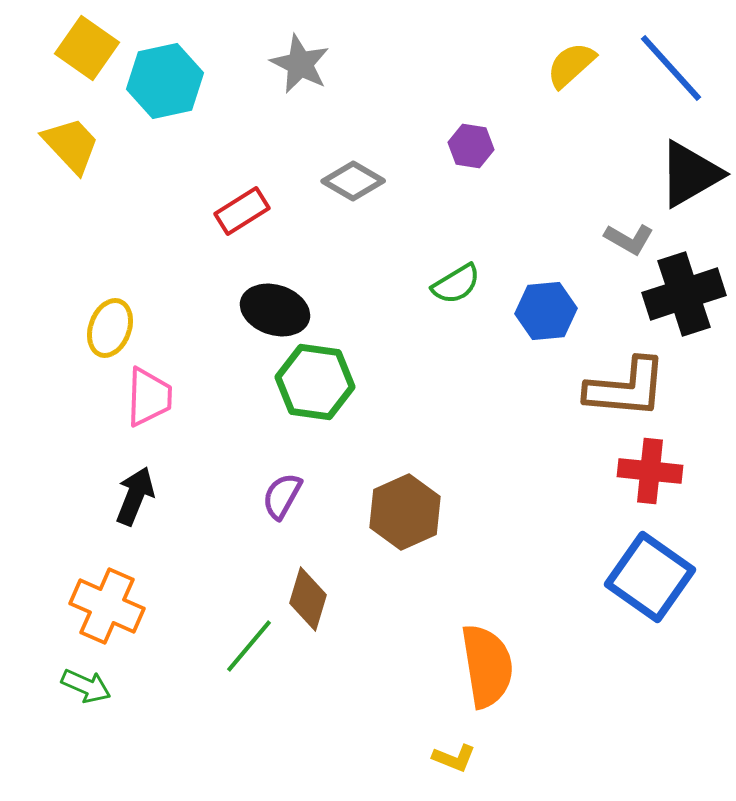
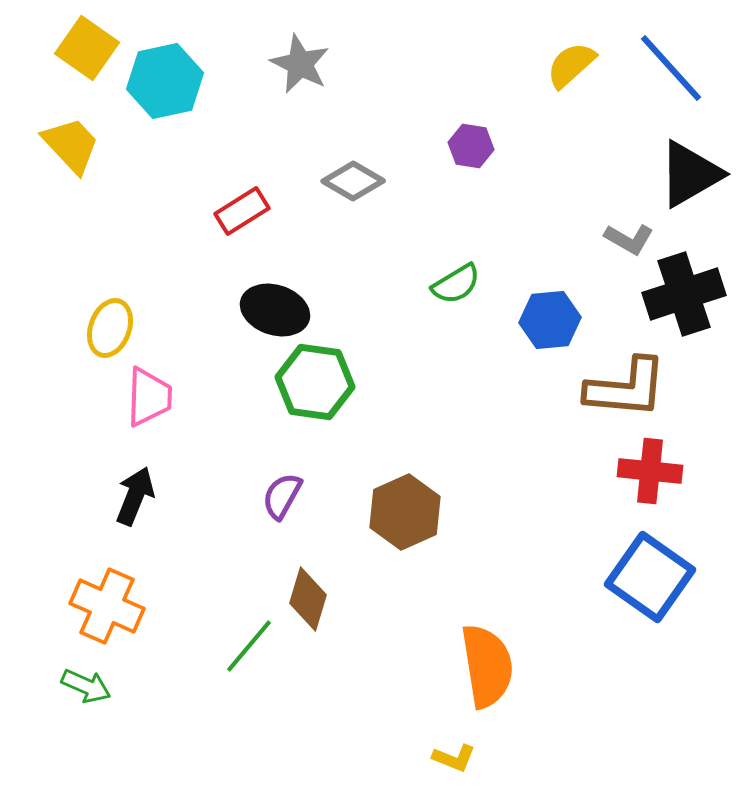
blue hexagon: moved 4 px right, 9 px down
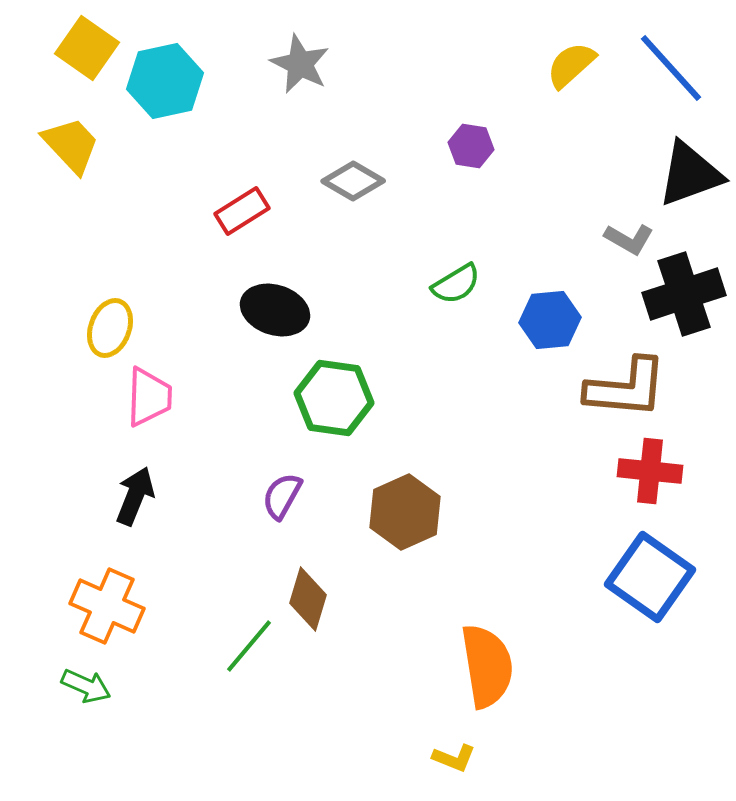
black triangle: rotated 10 degrees clockwise
green hexagon: moved 19 px right, 16 px down
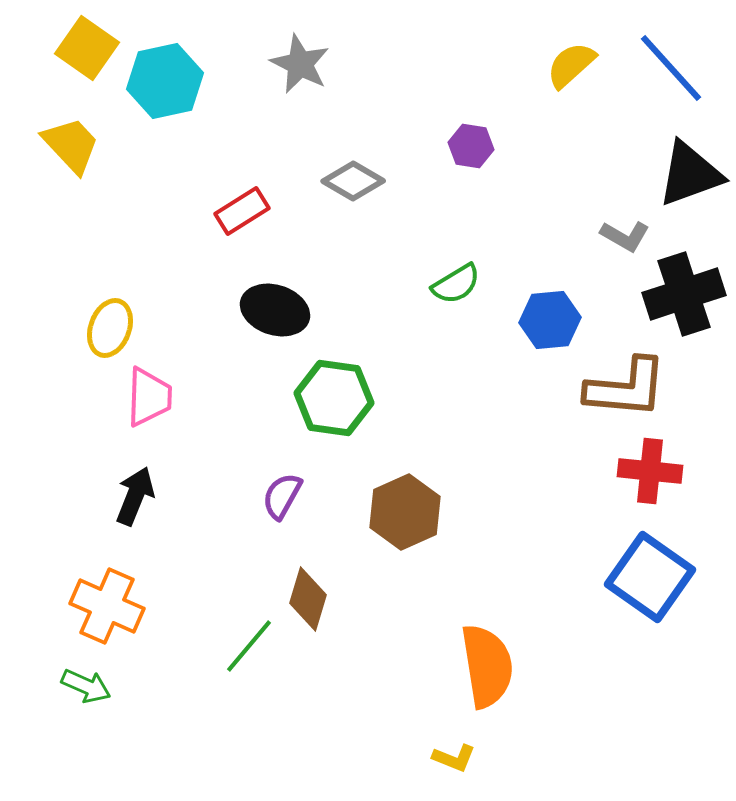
gray L-shape: moved 4 px left, 3 px up
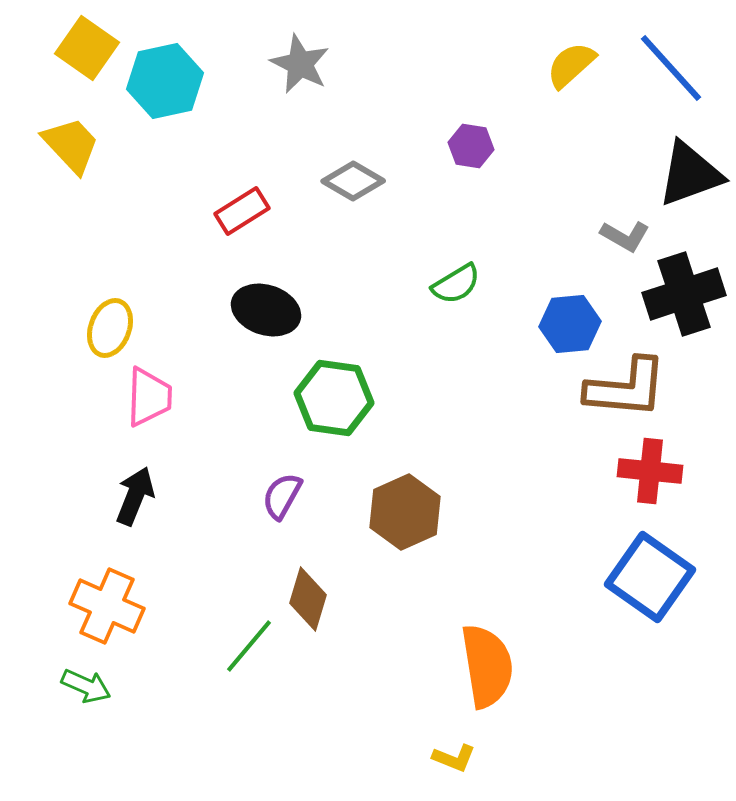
black ellipse: moved 9 px left
blue hexagon: moved 20 px right, 4 px down
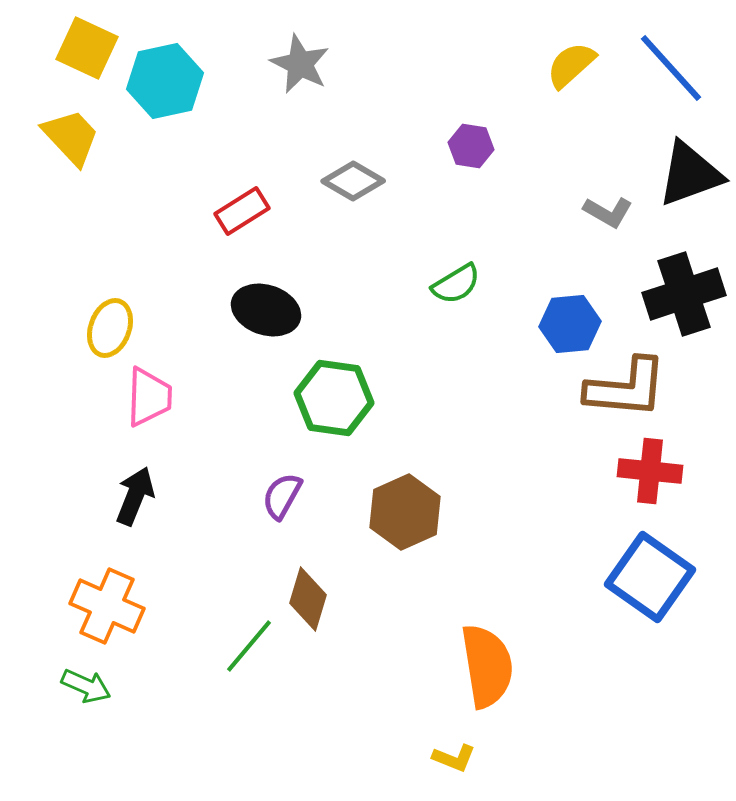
yellow square: rotated 10 degrees counterclockwise
yellow trapezoid: moved 8 px up
gray L-shape: moved 17 px left, 24 px up
